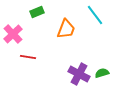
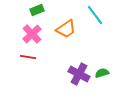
green rectangle: moved 2 px up
orange trapezoid: rotated 35 degrees clockwise
pink cross: moved 19 px right
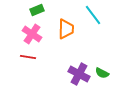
cyan line: moved 2 px left
orange trapezoid: rotated 55 degrees counterclockwise
pink cross: rotated 12 degrees counterclockwise
green semicircle: rotated 136 degrees counterclockwise
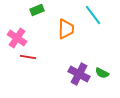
pink cross: moved 15 px left, 4 px down
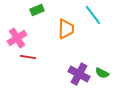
pink cross: rotated 24 degrees clockwise
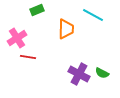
cyan line: rotated 25 degrees counterclockwise
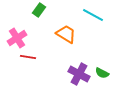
green rectangle: moved 2 px right; rotated 32 degrees counterclockwise
orange trapezoid: moved 5 px down; rotated 60 degrees counterclockwise
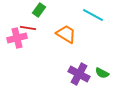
pink cross: rotated 18 degrees clockwise
red line: moved 29 px up
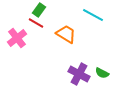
red line: moved 8 px right, 5 px up; rotated 21 degrees clockwise
pink cross: rotated 24 degrees counterclockwise
